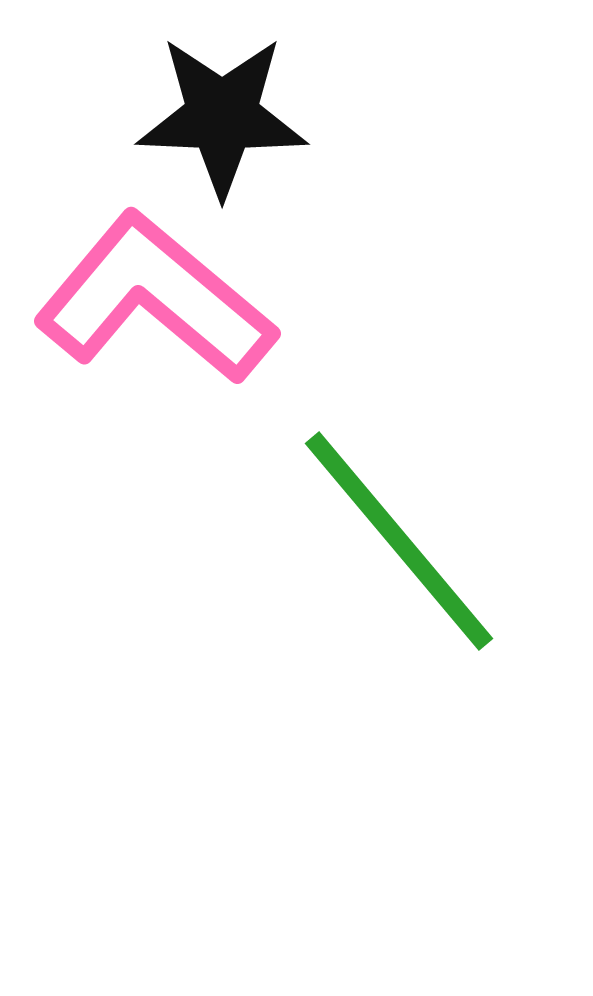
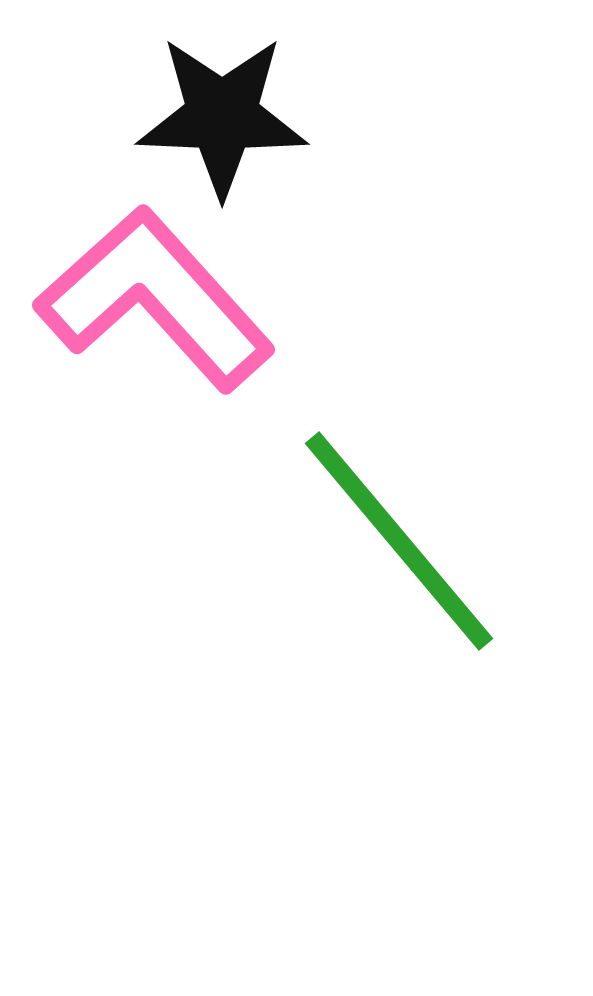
pink L-shape: rotated 8 degrees clockwise
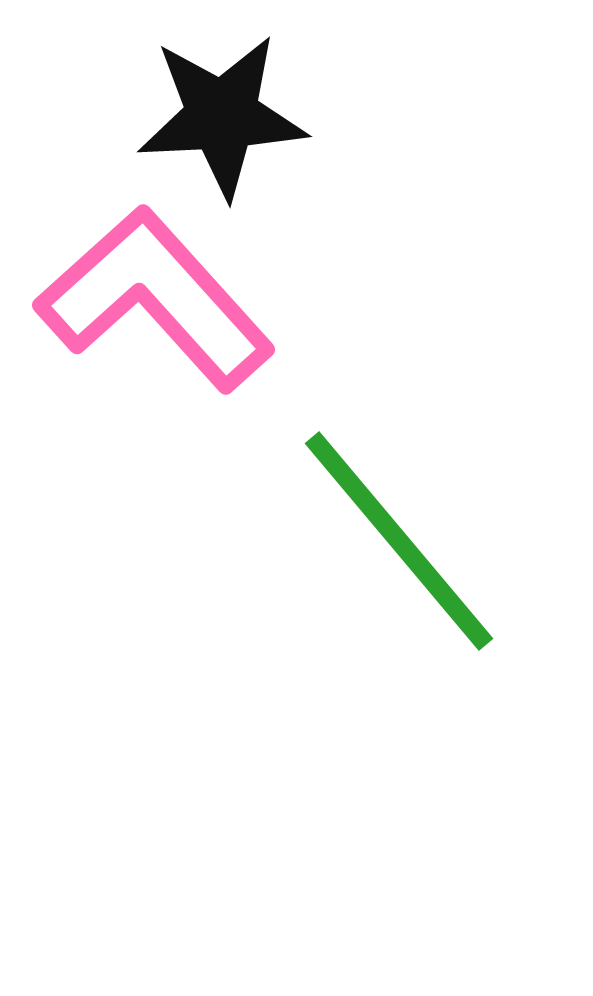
black star: rotated 5 degrees counterclockwise
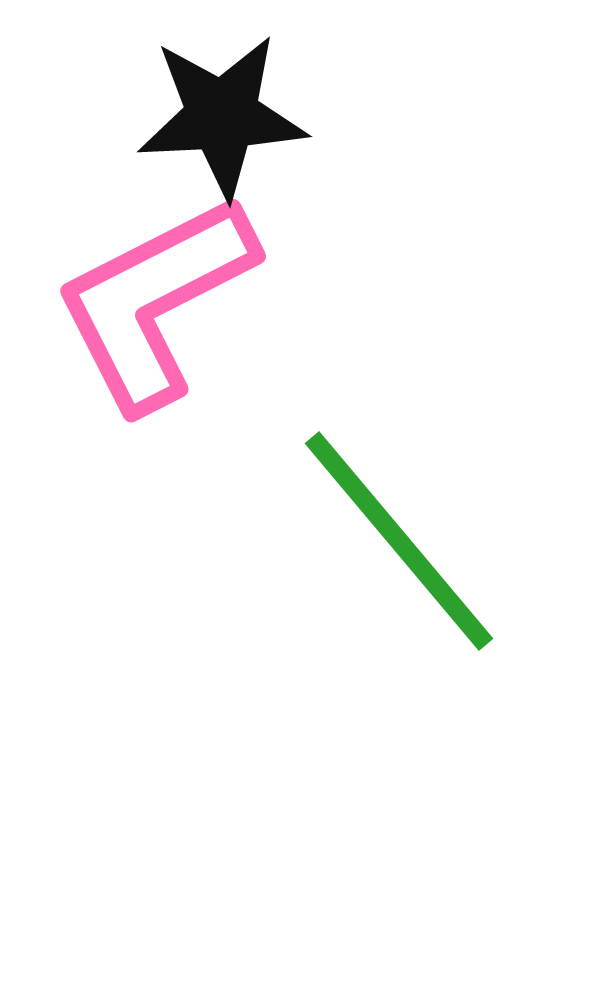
pink L-shape: moved 3 px down; rotated 75 degrees counterclockwise
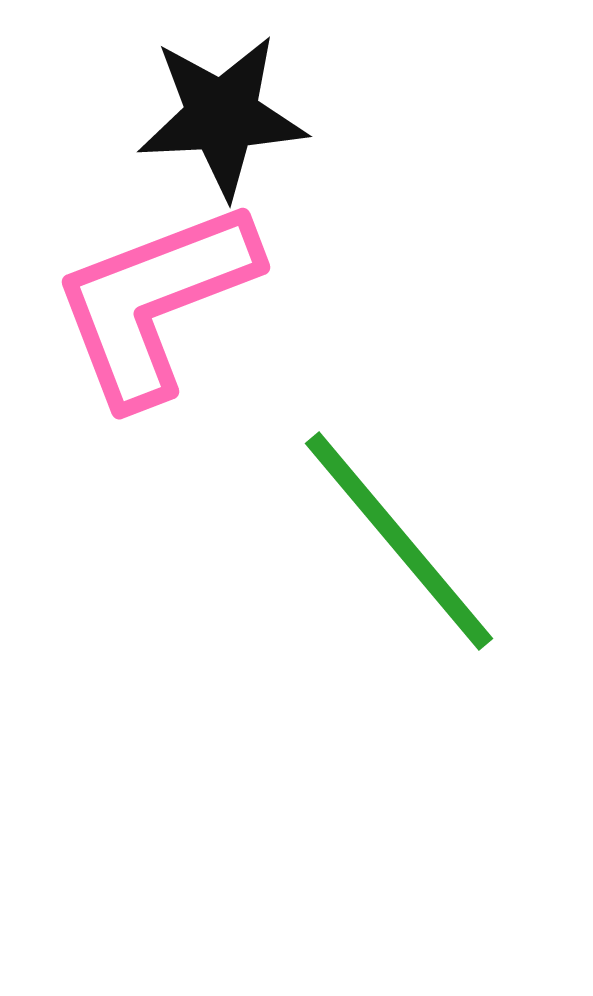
pink L-shape: rotated 6 degrees clockwise
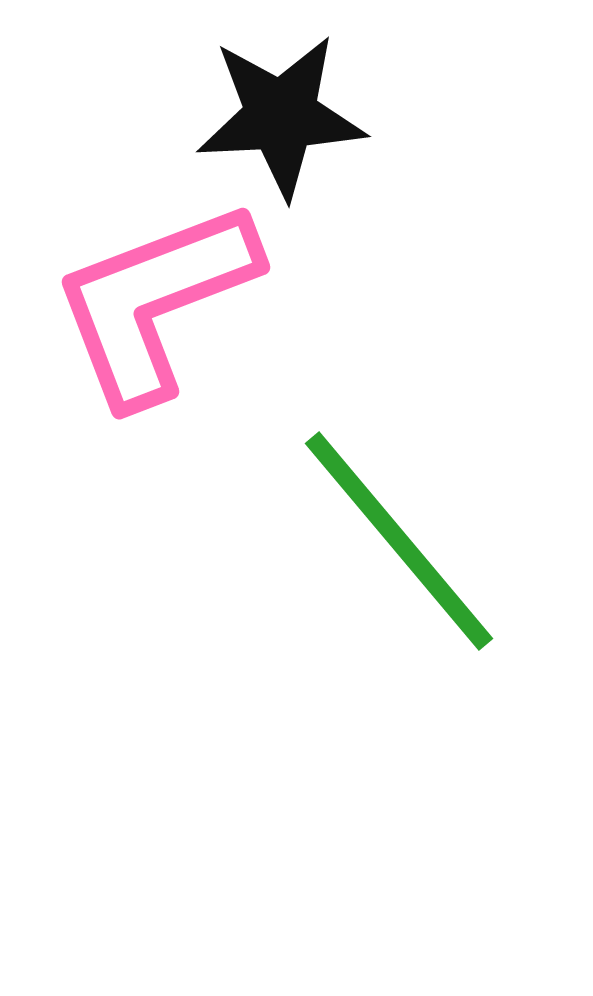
black star: moved 59 px right
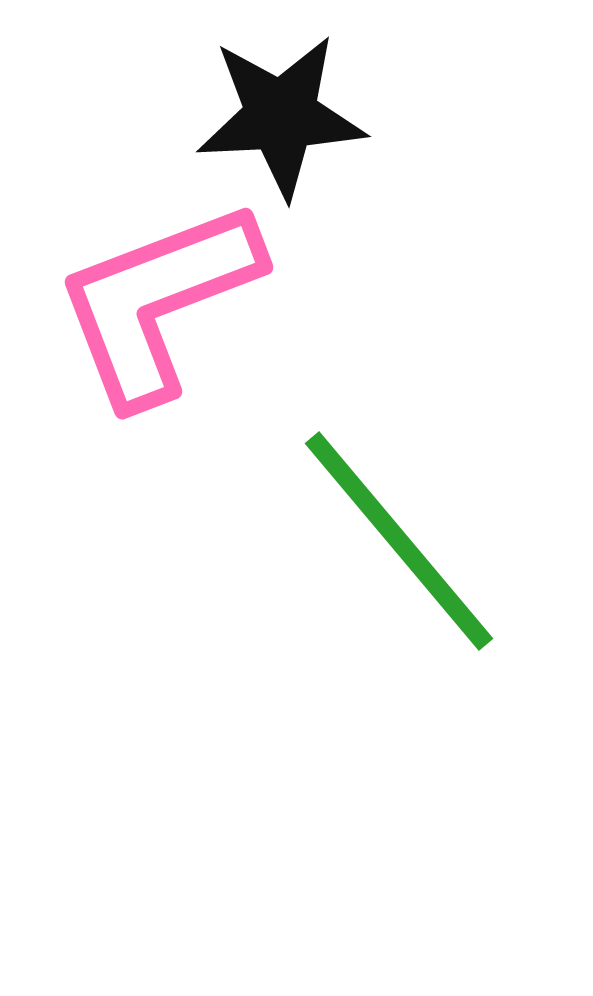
pink L-shape: moved 3 px right
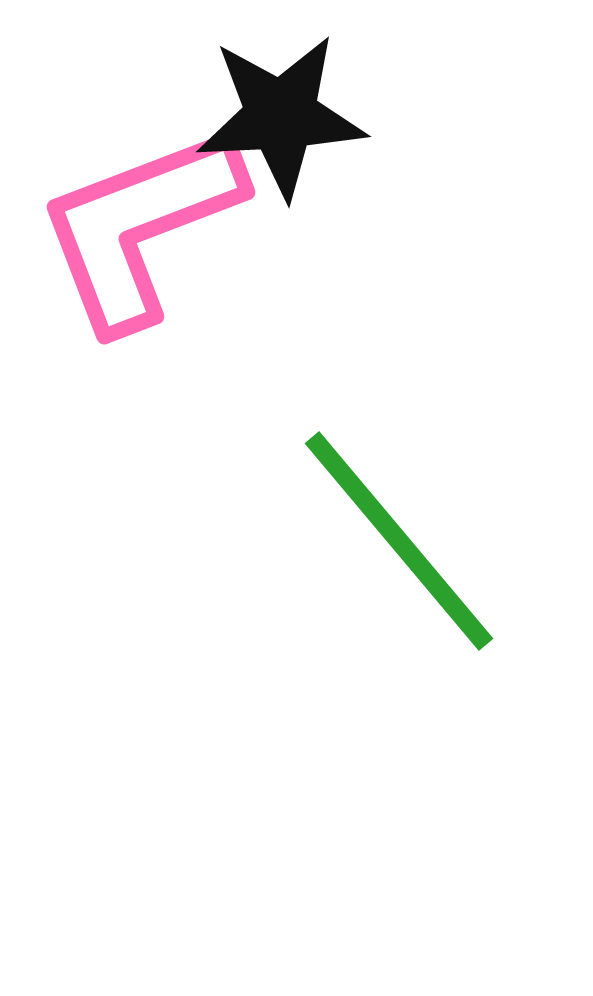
pink L-shape: moved 18 px left, 75 px up
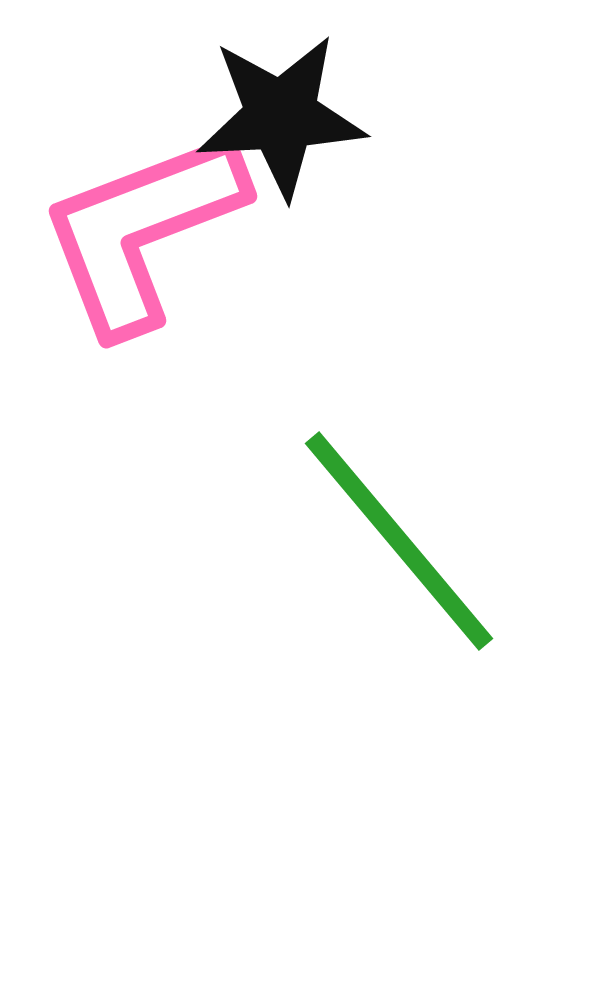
pink L-shape: moved 2 px right, 4 px down
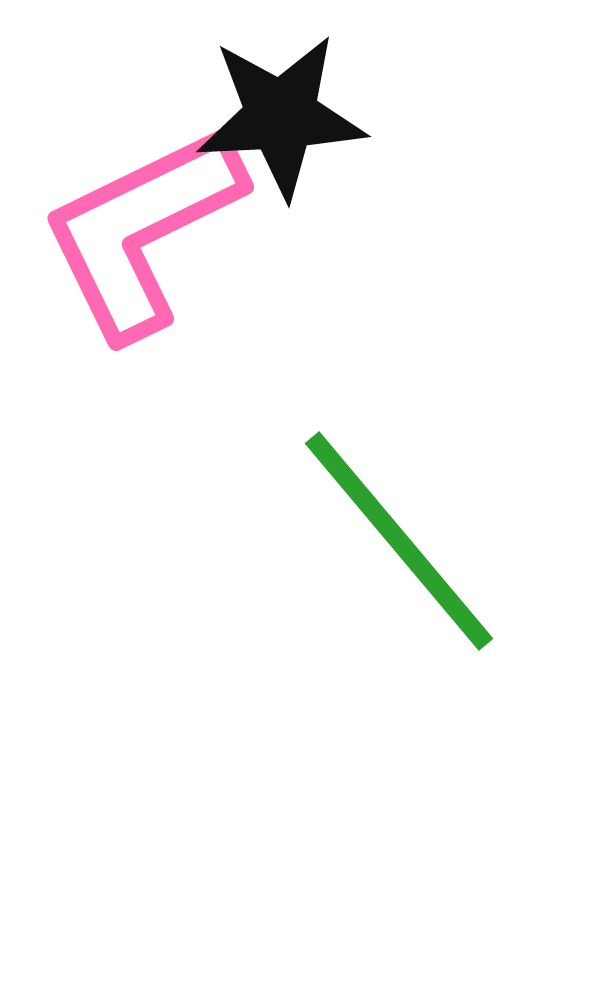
pink L-shape: rotated 5 degrees counterclockwise
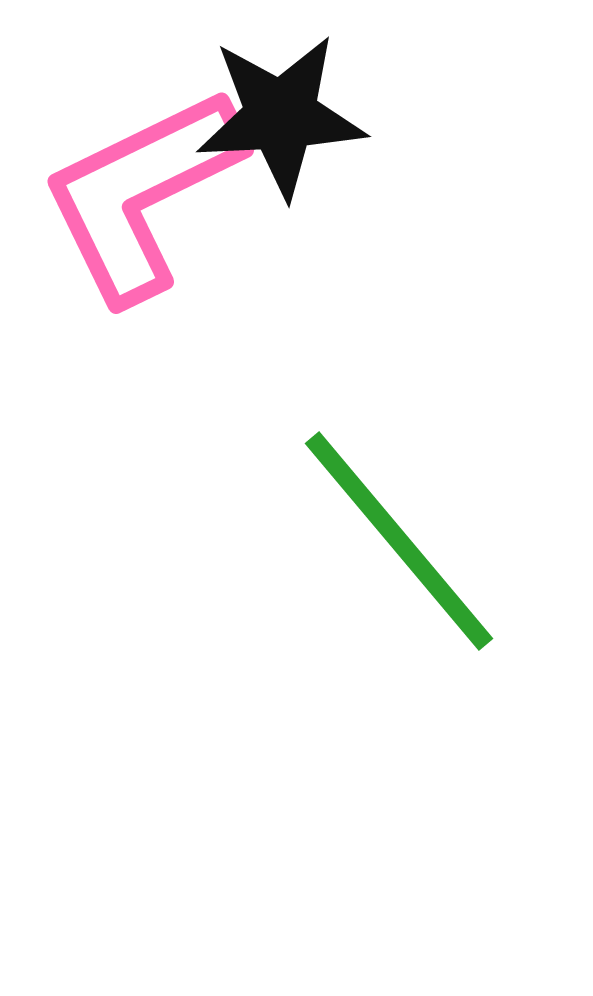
pink L-shape: moved 37 px up
